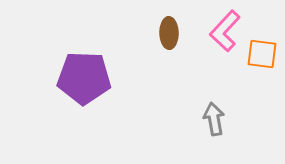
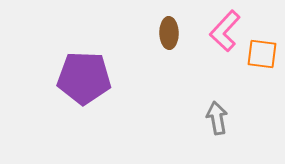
gray arrow: moved 3 px right, 1 px up
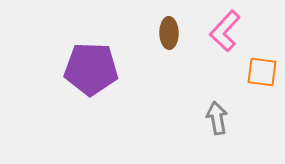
orange square: moved 18 px down
purple pentagon: moved 7 px right, 9 px up
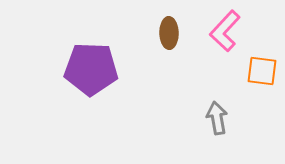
orange square: moved 1 px up
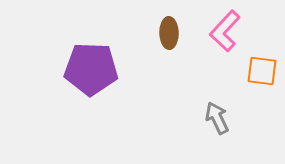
gray arrow: rotated 16 degrees counterclockwise
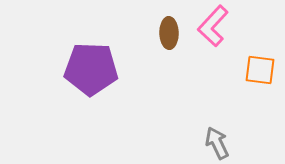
pink L-shape: moved 12 px left, 5 px up
orange square: moved 2 px left, 1 px up
gray arrow: moved 25 px down
